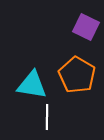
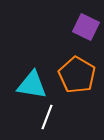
white line: rotated 20 degrees clockwise
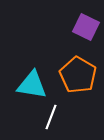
orange pentagon: moved 1 px right
white line: moved 4 px right
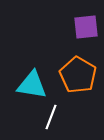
purple square: rotated 32 degrees counterclockwise
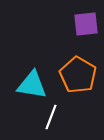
purple square: moved 3 px up
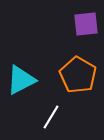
cyan triangle: moved 11 px left, 5 px up; rotated 36 degrees counterclockwise
white line: rotated 10 degrees clockwise
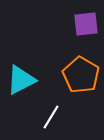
orange pentagon: moved 3 px right
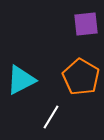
orange pentagon: moved 2 px down
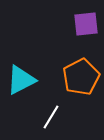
orange pentagon: rotated 15 degrees clockwise
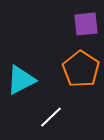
orange pentagon: moved 8 px up; rotated 12 degrees counterclockwise
white line: rotated 15 degrees clockwise
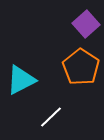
purple square: rotated 36 degrees counterclockwise
orange pentagon: moved 2 px up
